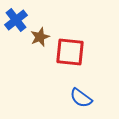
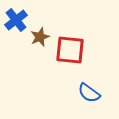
red square: moved 2 px up
blue semicircle: moved 8 px right, 5 px up
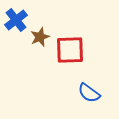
red square: rotated 8 degrees counterclockwise
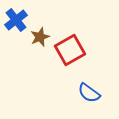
red square: rotated 28 degrees counterclockwise
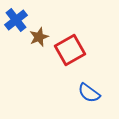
brown star: moved 1 px left
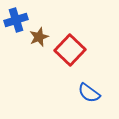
blue cross: rotated 20 degrees clockwise
red square: rotated 16 degrees counterclockwise
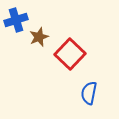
red square: moved 4 px down
blue semicircle: rotated 65 degrees clockwise
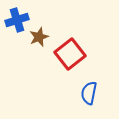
blue cross: moved 1 px right
red square: rotated 8 degrees clockwise
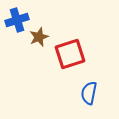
red square: rotated 20 degrees clockwise
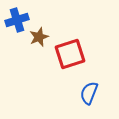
blue semicircle: rotated 10 degrees clockwise
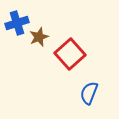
blue cross: moved 3 px down
red square: rotated 24 degrees counterclockwise
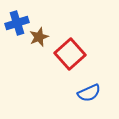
blue semicircle: rotated 135 degrees counterclockwise
